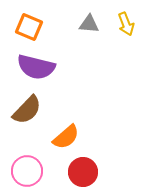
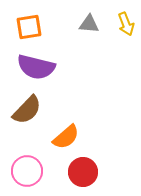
orange square: rotated 32 degrees counterclockwise
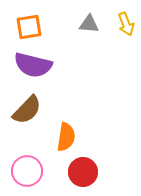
purple semicircle: moved 3 px left, 2 px up
orange semicircle: rotated 40 degrees counterclockwise
